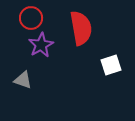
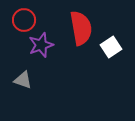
red circle: moved 7 px left, 2 px down
purple star: rotated 10 degrees clockwise
white square: moved 18 px up; rotated 15 degrees counterclockwise
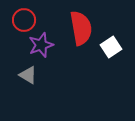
gray triangle: moved 5 px right, 5 px up; rotated 12 degrees clockwise
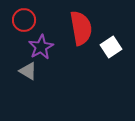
purple star: moved 2 px down; rotated 10 degrees counterclockwise
gray triangle: moved 4 px up
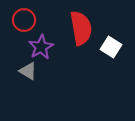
white square: rotated 25 degrees counterclockwise
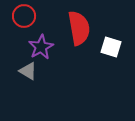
red circle: moved 4 px up
red semicircle: moved 2 px left
white square: rotated 15 degrees counterclockwise
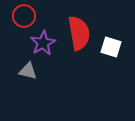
red semicircle: moved 5 px down
purple star: moved 2 px right, 4 px up
gray triangle: rotated 18 degrees counterclockwise
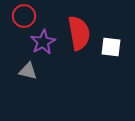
purple star: moved 1 px up
white square: rotated 10 degrees counterclockwise
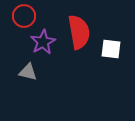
red semicircle: moved 1 px up
white square: moved 2 px down
gray triangle: moved 1 px down
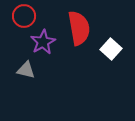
red semicircle: moved 4 px up
white square: rotated 35 degrees clockwise
gray triangle: moved 2 px left, 2 px up
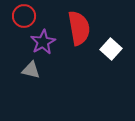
gray triangle: moved 5 px right
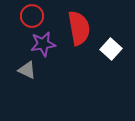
red circle: moved 8 px right
purple star: moved 2 px down; rotated 20 degrees clockwise
gray triangle: moved 4 px left; rotated 12 degrees clockwise
